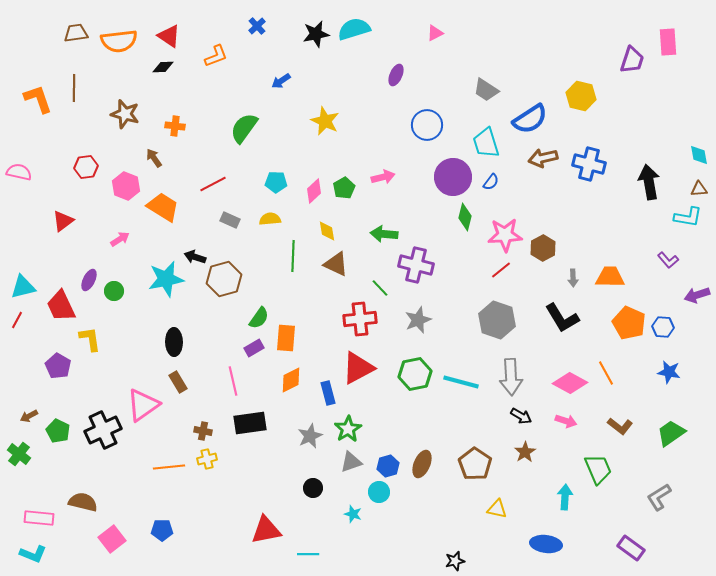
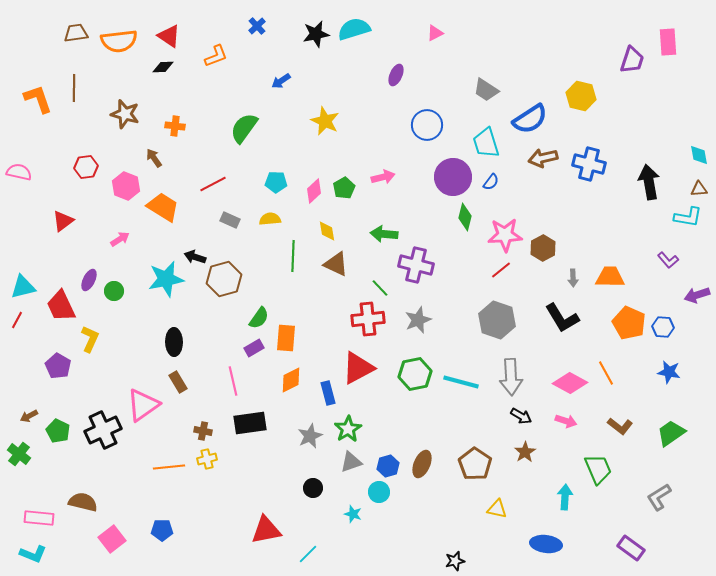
red cross at (360, 319): moved 8 px right
yellow L-shape at (90, 339): rotated 32 degrees clockwise
cyan line at (308, 554): rotated 45 degrees counterclockwise
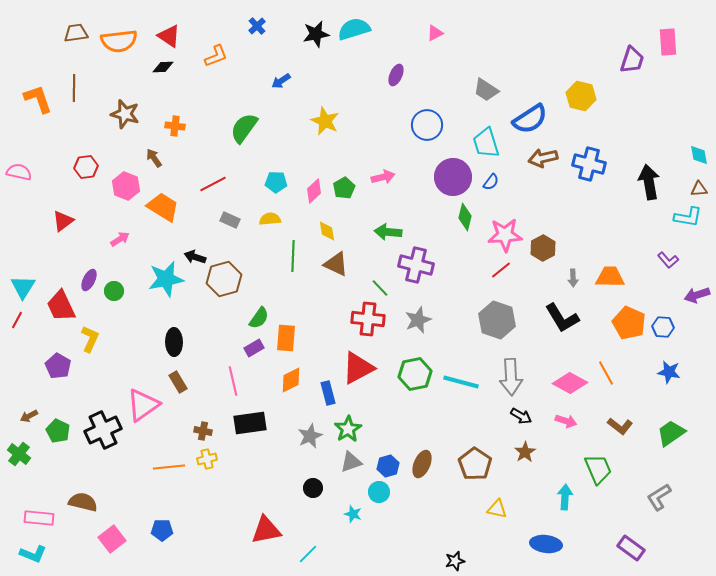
green arrow at (384, 234): moved 4 px right, 2 px up
cyan triangle at (23, 287): rotated 44 degrees counterclockwise
red cross at (368, 319): rotated 12 degrees clockwise
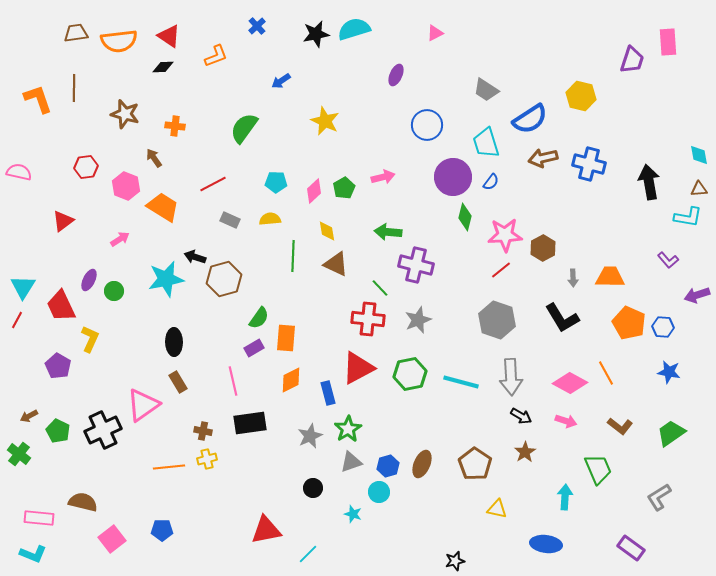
green hexagon at (415, 374): moved 5 px left
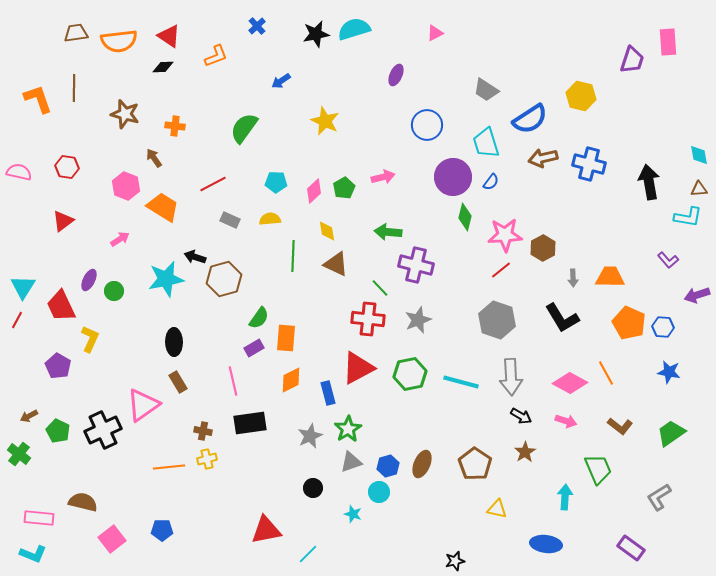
red hexagon at (86, 167): moved 19 px left; rotated 15 degrees clockwise
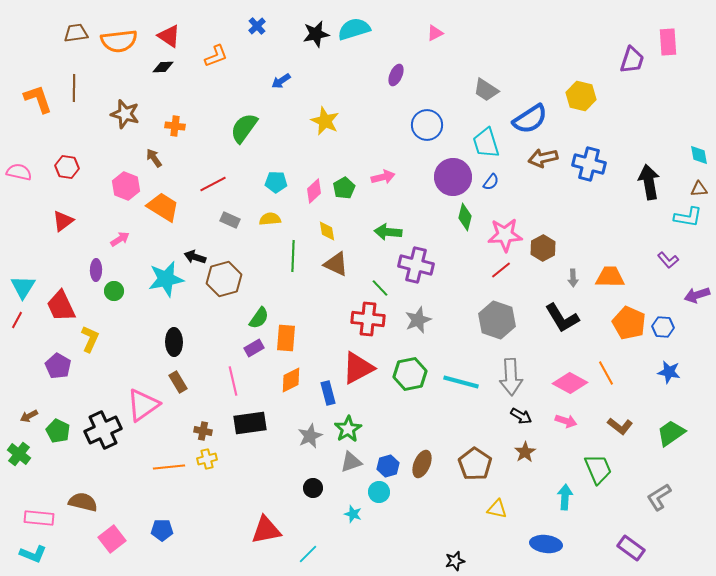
purple ellipse at (89, 280): moved 7 px right, 10 px up; rotated 25 degrees counterclockwise
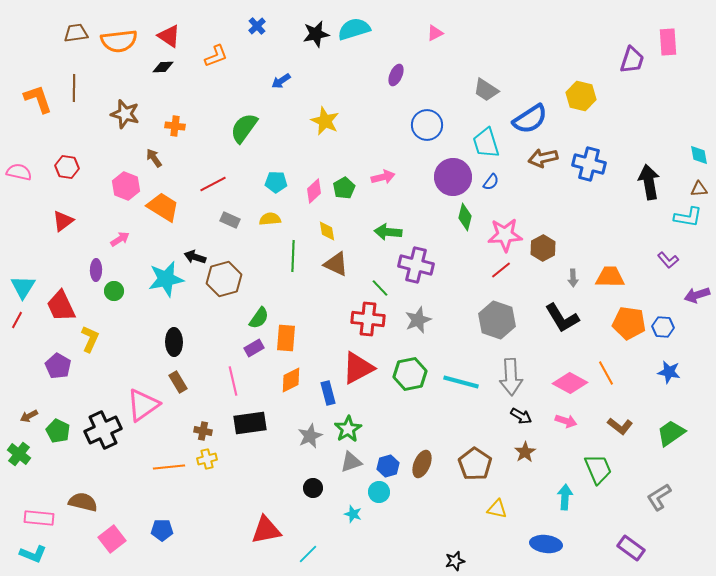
orange pentagon at (629, 323): rotated 16 degrees counterclockwise
